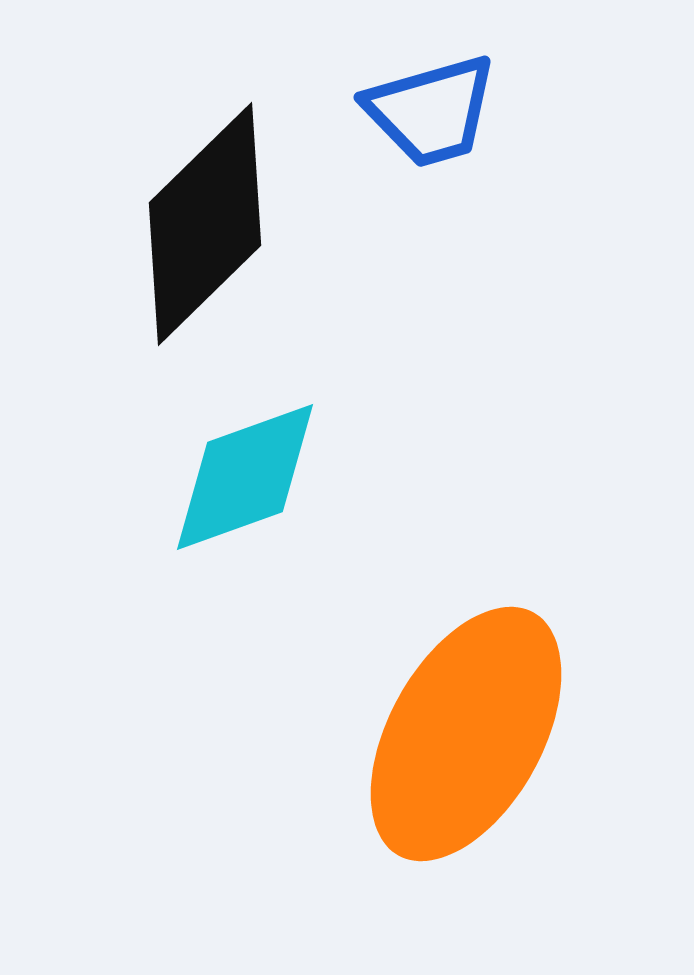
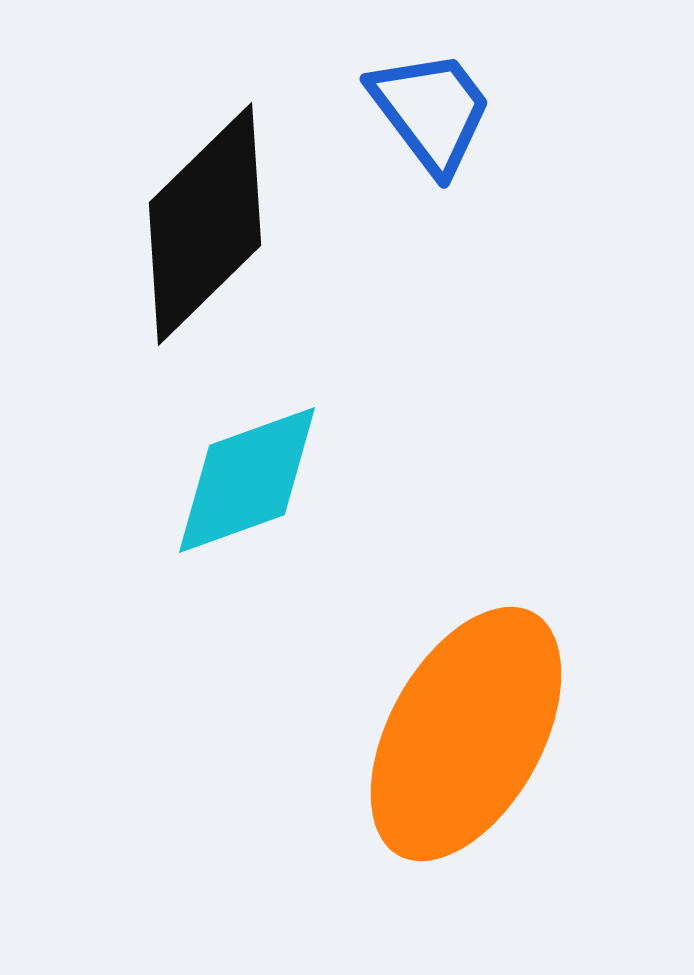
blue trapezoid: rotated 111 degrees counterclockwise
cyan diamond: moved 2 px right, 3 px down
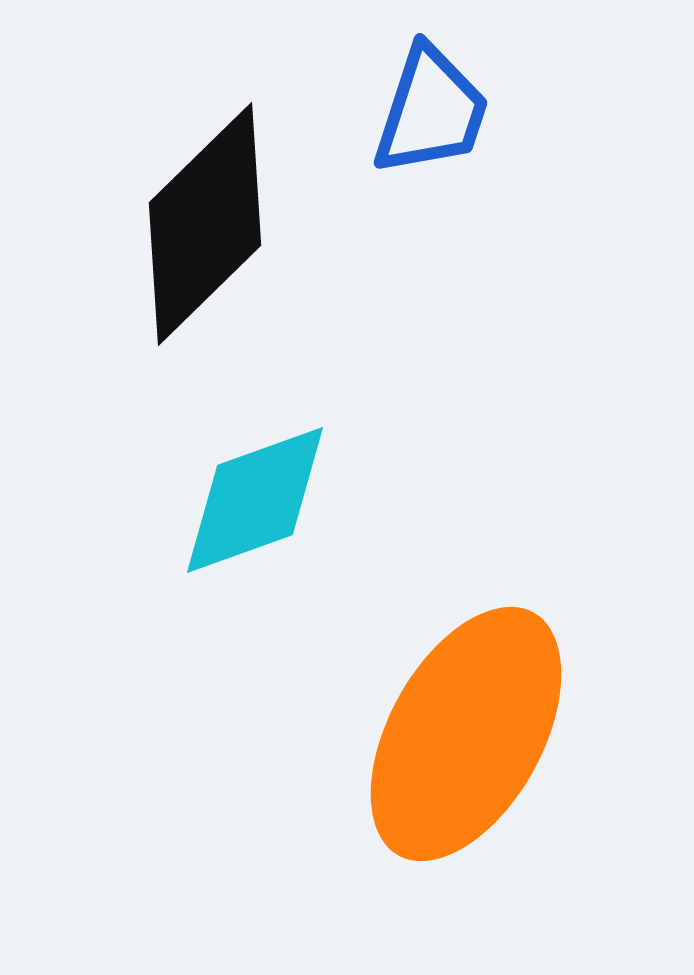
blue trapezoid: rotated 55 degrees clockwise
cyan diamond: moved 8 px right, 20 px down
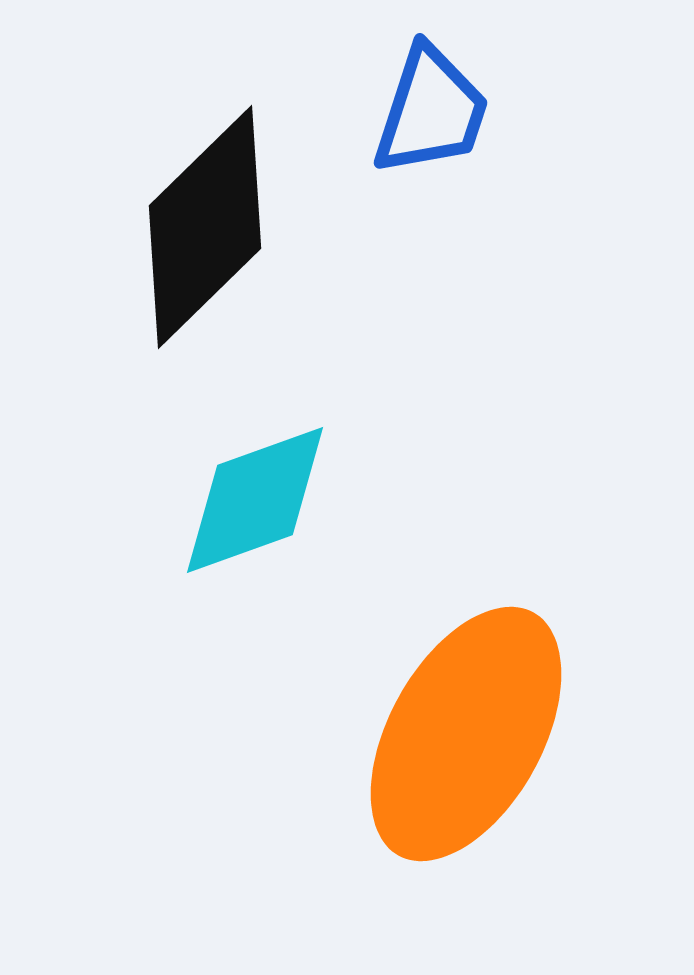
black diamond: moved 3 px down
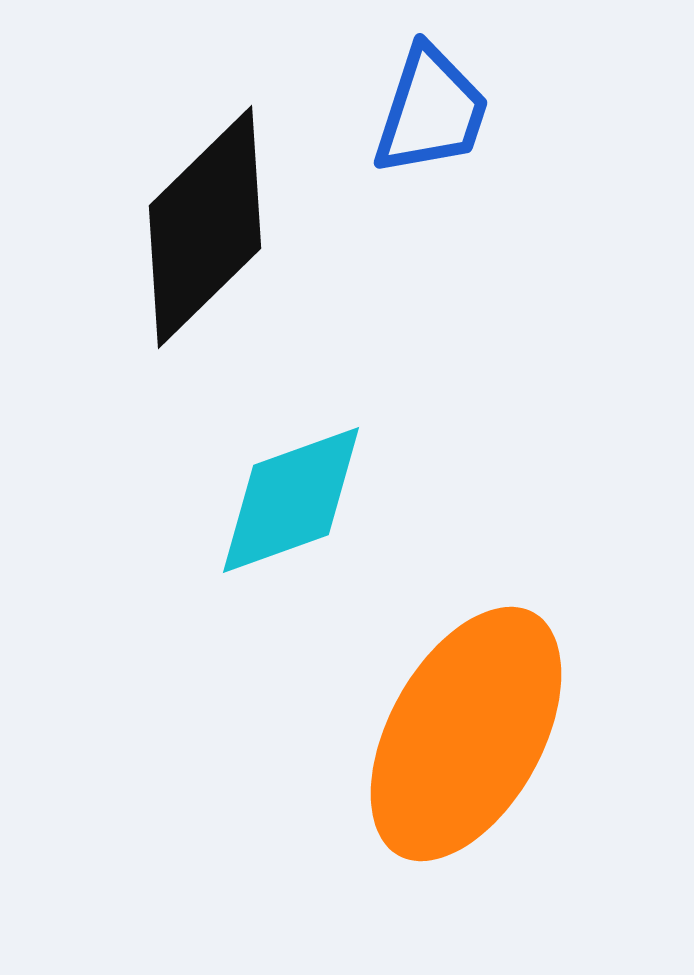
cyan diamond: moved 36 px right
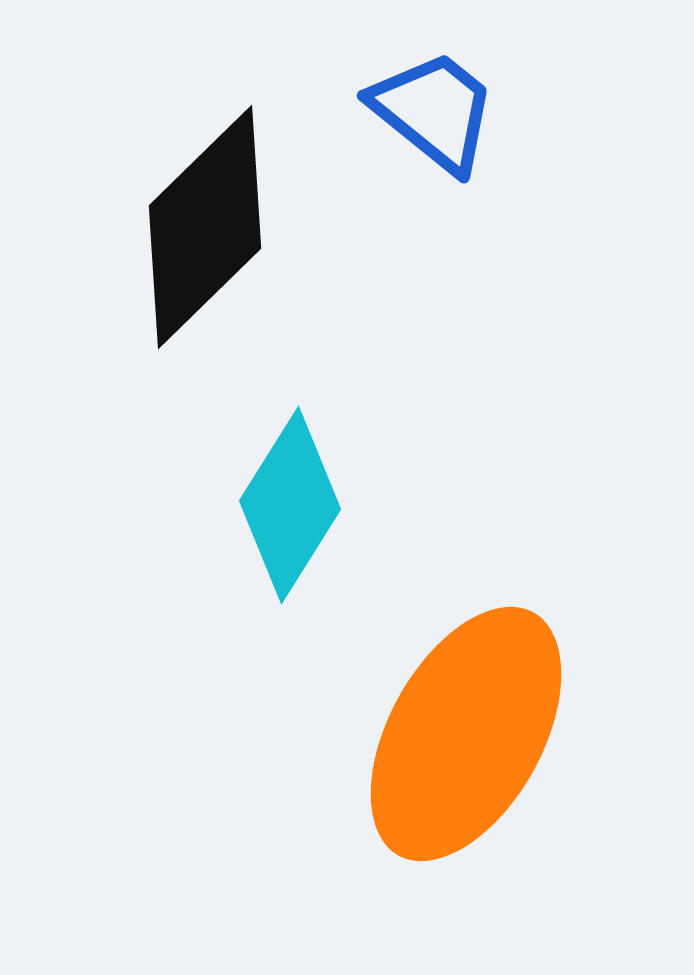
blue trapezoid: moved 3 px right; rotated 69 degrees counterclockwise
cyan diamond: moved 1 px left, 5 px down; rotated 38 degrees counterclockwise
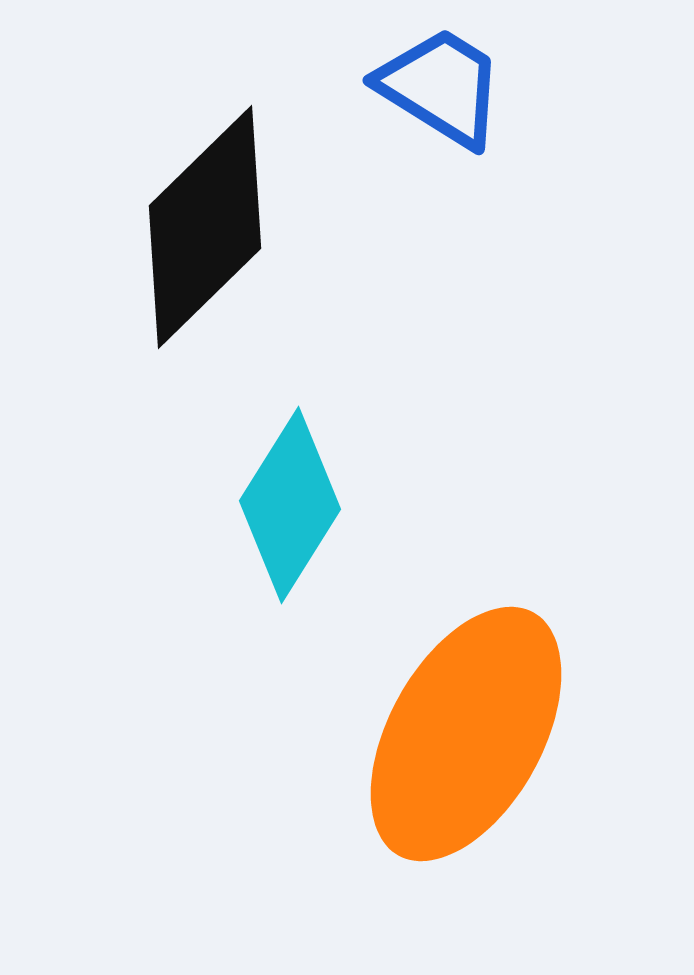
blue trapezoid: moved 7 px right, 24 px up; rotated 7 degrees counterclockwise
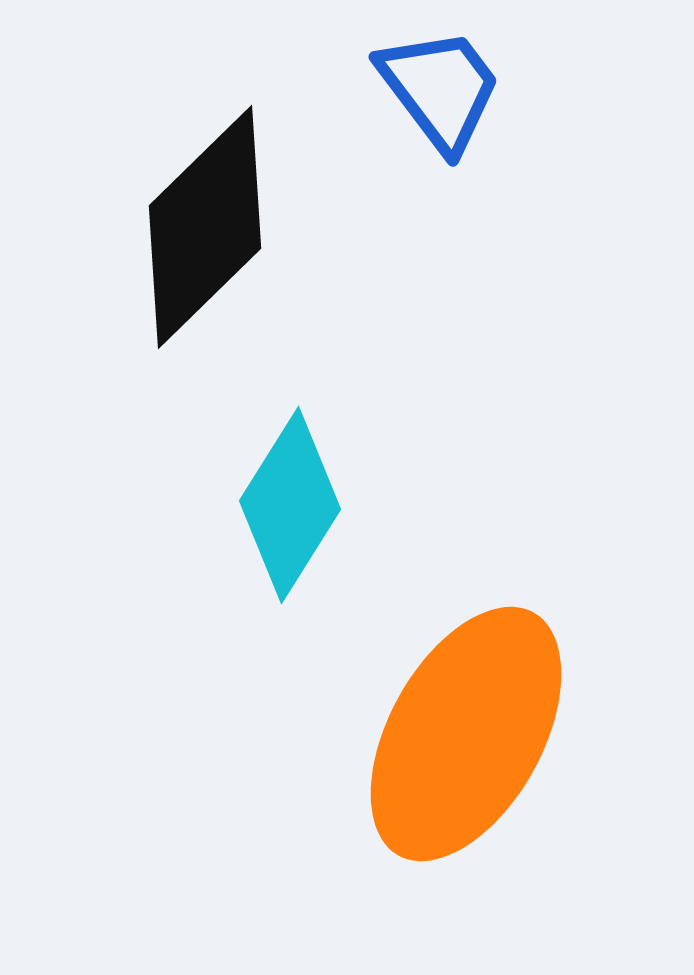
blue trapezoid: moved 1 px left, 2 px down; rotated 21 degrees clockwise
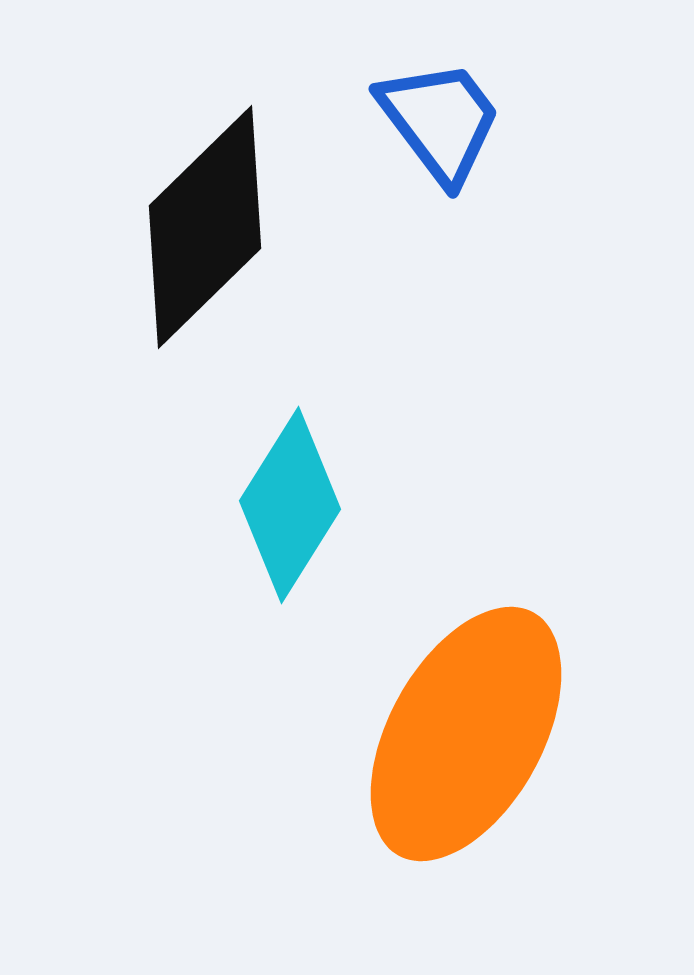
blue trapezoid: moved 32 px down
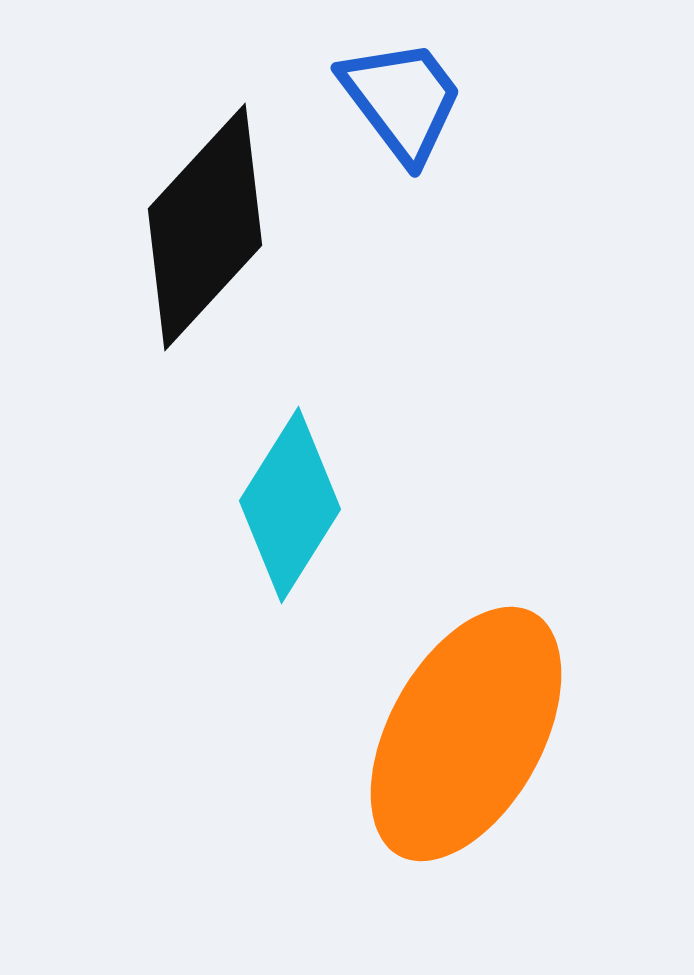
blue trapezoid: moved 38 px left, 21 px up
black diamond: rotated 3 degrees counterclockwise
